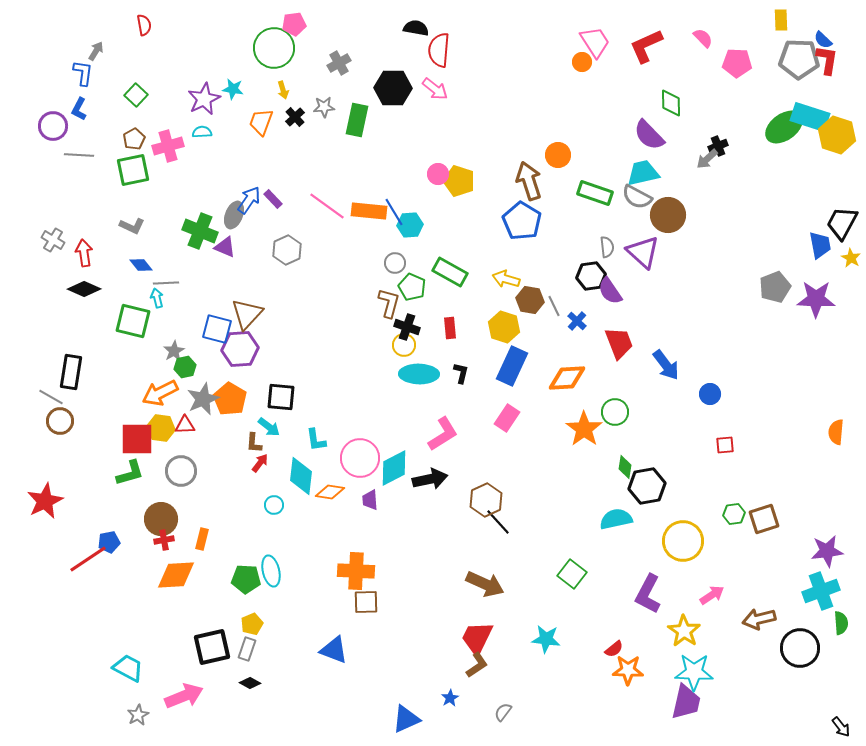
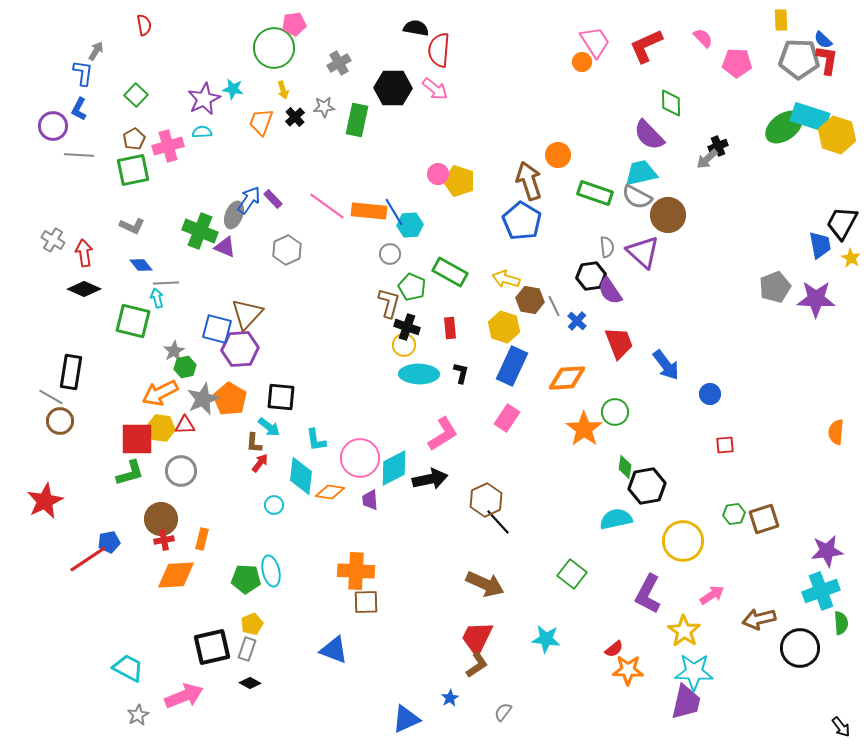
cyan trapezoid at (643, 173): moved 2 px left
gray circle at (395, 263): moved 5 px left, 9 px up
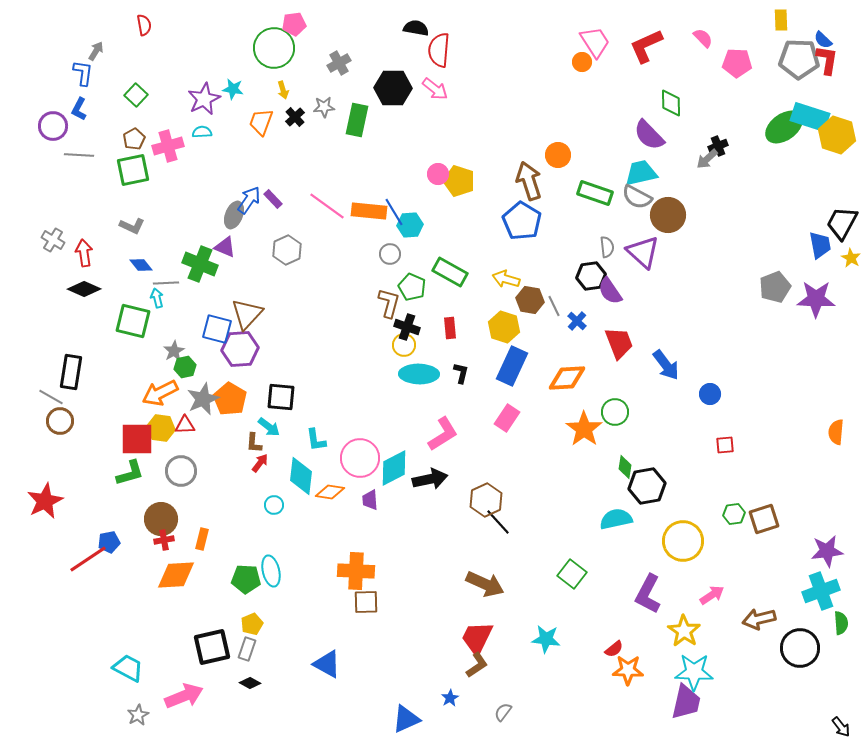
green cross at (200, 231): moved 33 px down
blue triangle at (334, 650): moved 7 px left, 14 px down; rotated 8 degrees clockwise
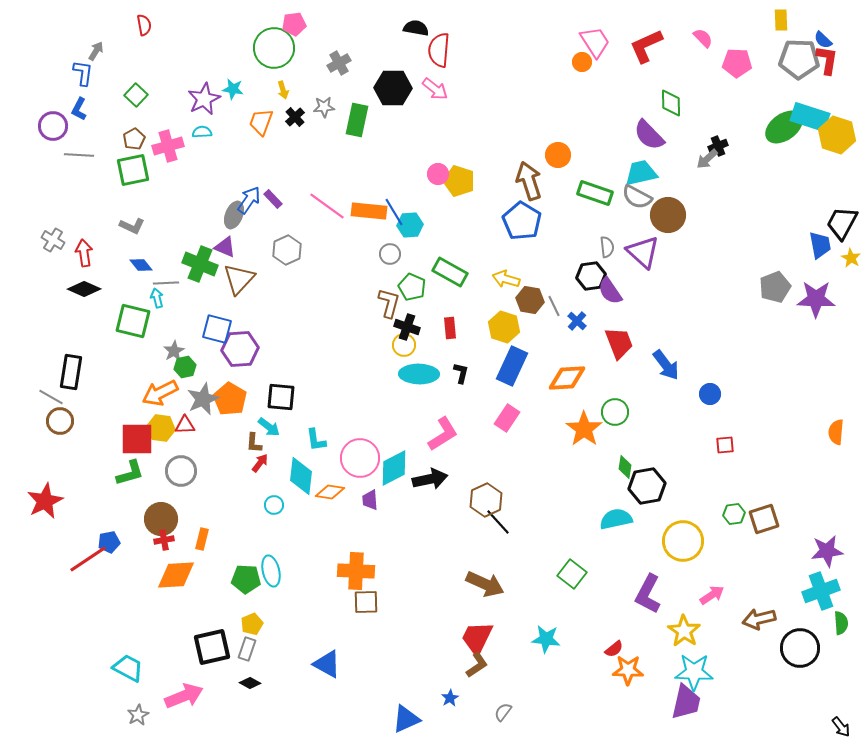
brown triangle at (247, 314): moved 8 px left, 35 px up
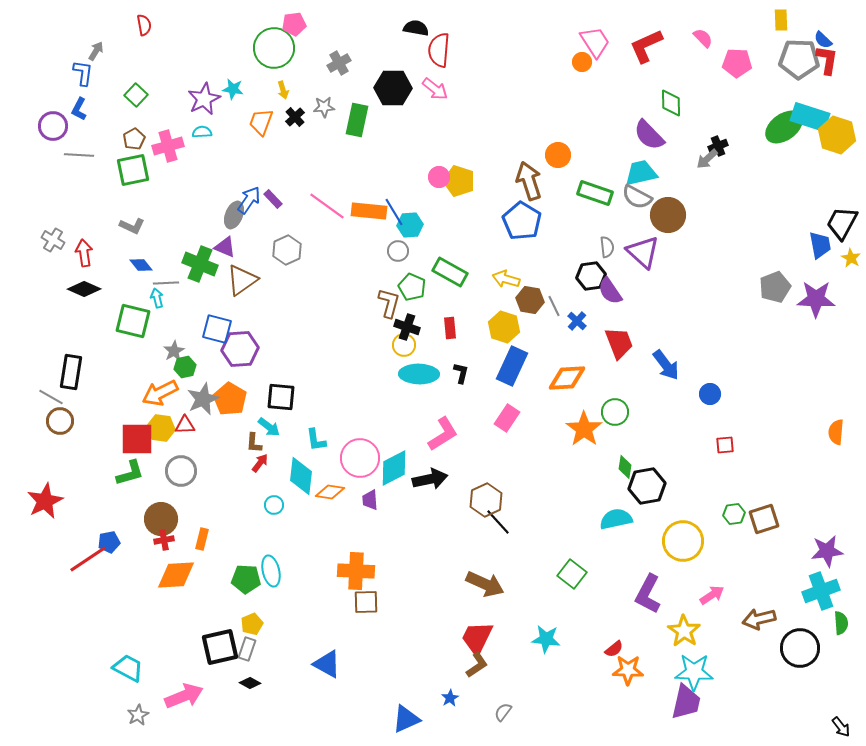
pink circle at (438, 174): moved 1 px right, 3 px down
gray circle at (390, 254): moved 8 px right, 3 px up
brown triangle at (239, 279): moved 3 px right, 1 px down; rotated 12 degrees clockwise
black square at (212, 647): moved 8 px right
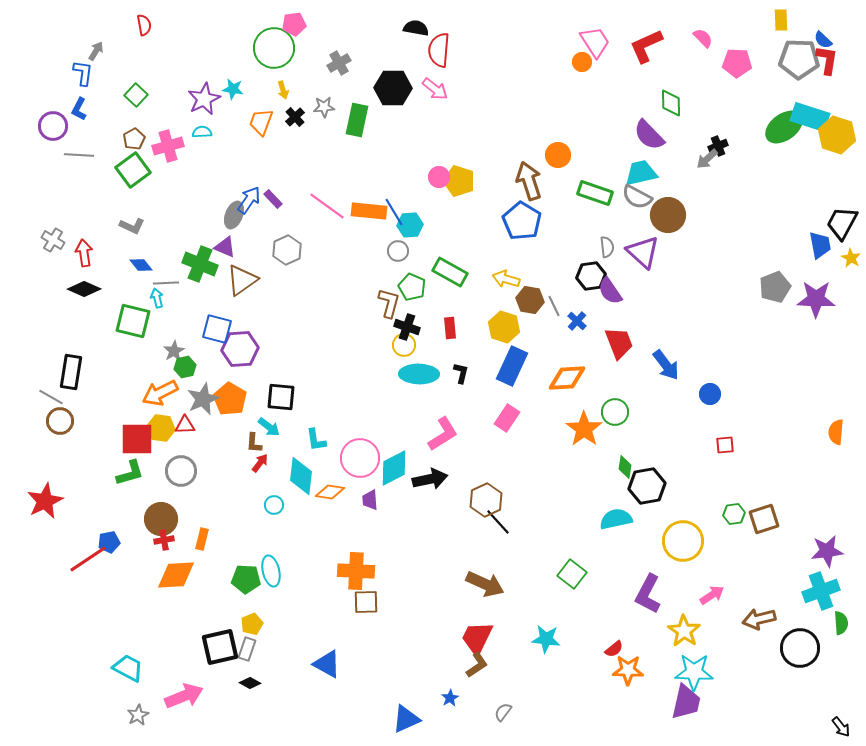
green square at (133, 170): rotated 24 degrees counterclockwise
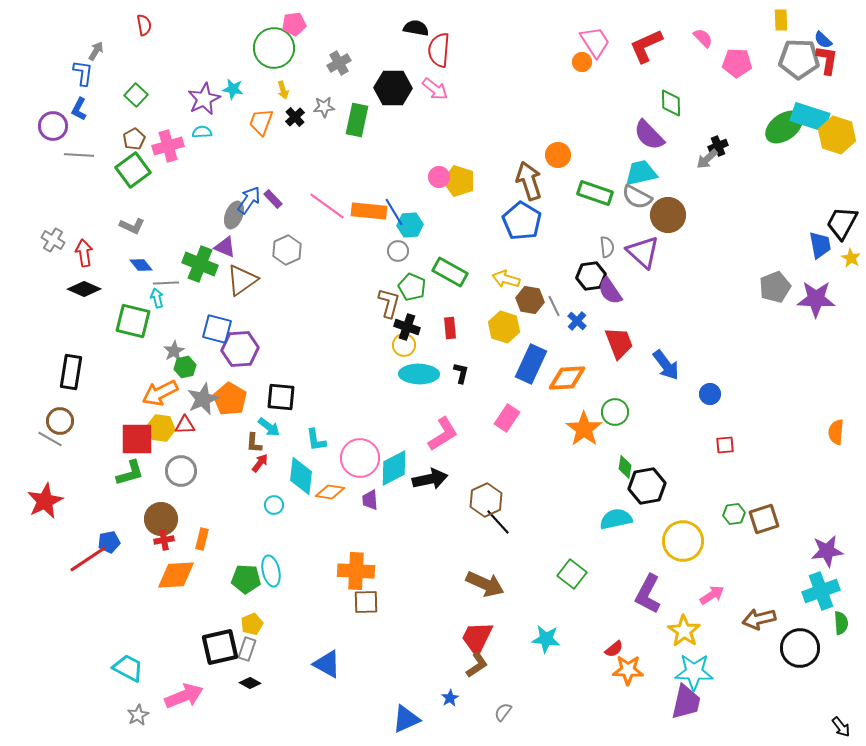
blue rectangle at (512, 366): moved 19 px right, 2 px up
gray line at (51, 397): moved 1 px left, 42 px down
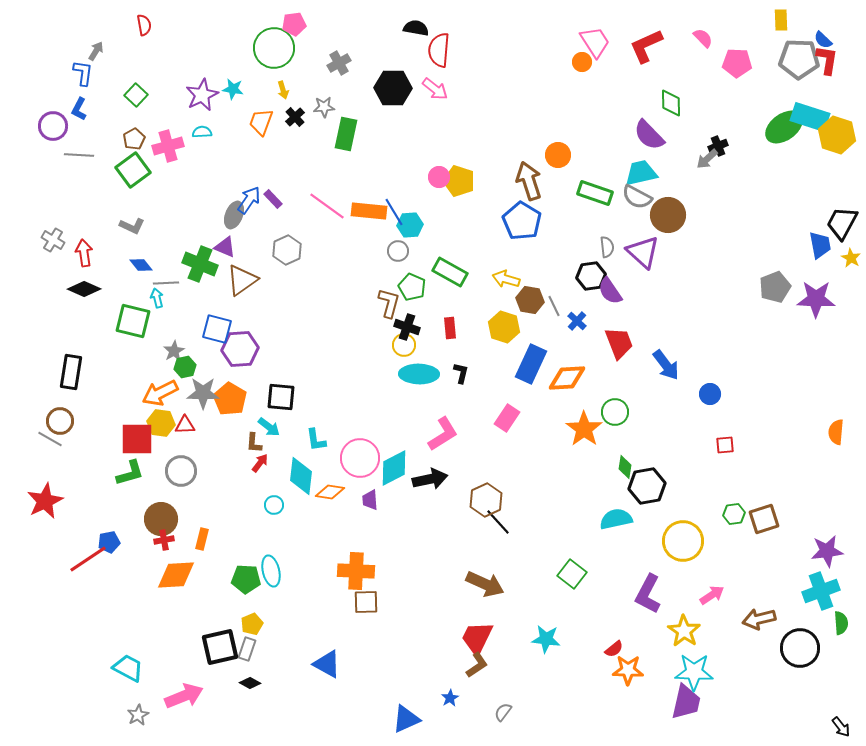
purple star at (204, 99): moved 2 px left, 4 px up
green rectangle at (357, 120): moved 11 px left, 14 px down
gray star at (203, 399): moved 6 px up; rotated 24 degrees clockwise
yellow hexagon at (161, 428): moved 5 px up
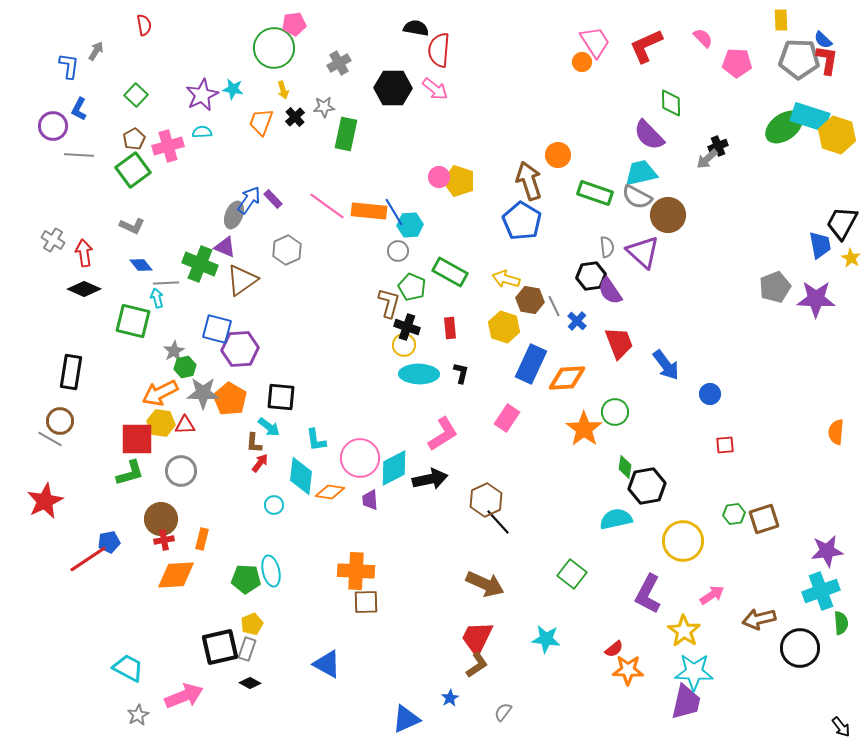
blue L-shape at (83, 73): moved 14 px left, 7 px up
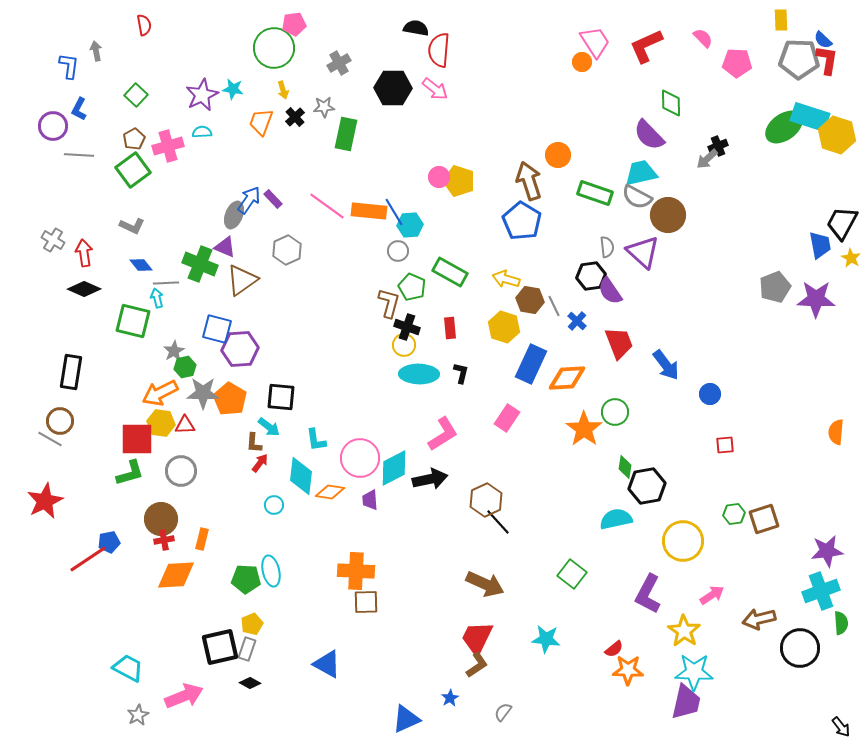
gray arrow at (96, 51): rotated 42 degrees counterclockwise
